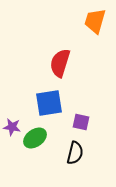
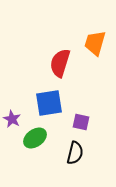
orange trapezoid: moved 22 px down
purple star: moved 8 px up; rotated 18 degrees clockwise
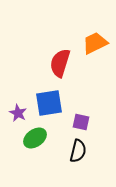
orange trapezoid: rotated 48 degrees clockwise
purple star: moved 6 px right, 6 px up
black semicircle: moved 3 px right, 2 px up
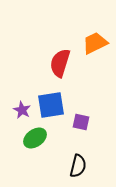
blue square: moved 2 px right, 2 px down
purple star: moved 4 px right, 3 px up
black semicircle: moved 15 px down
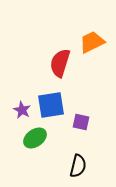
orange trapezoid: moved 3 px left, 1 px up
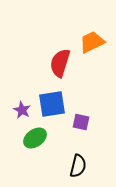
blue square: moved 1 px right, 1 px up
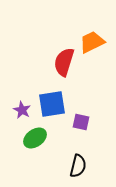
red semicircle: moved 4 px right, 1 px up
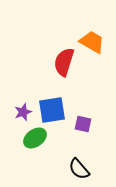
orange trapezoid: rotated 56 degrees clockwise
blue square: moved 6 px down
purple star: moved 1 px right, 2 px down; rotated 24 degrees clockwise
purple square: moved 2 px right, 2 px down
black semicircle: moved 1 px right, 3 px down; rotated 125 degrees clockwise
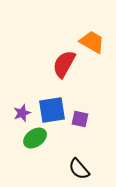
red semicircle: moved 2 px down; rotated 12 degrees clockwise
purple star: moved 1 px left, 1 px down
purple square: moved 3 px left, 5 px up
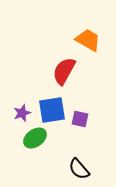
orange trapezoid: moved 4 px left, 2 px up
red semicircle: moved 7 px down
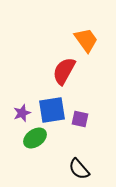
orange trapezoid: moved 2 px left; rotated 24 degrees clockwise
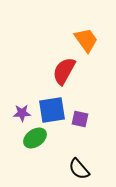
purple star: rotated 18 degrees clockwise
